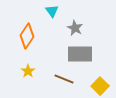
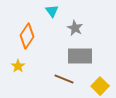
gray rectangle: moved 2 px down
yellow star: moved 10 px left, 5 px up
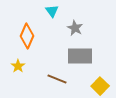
orange diamond: rotated 10 degrees counterclockwise
brown line: moved 7 px left
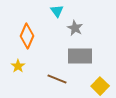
cyan triangle: moved 5 px right
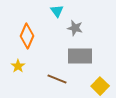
gray star: rotated 14 degrees counterclockwise
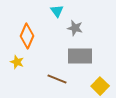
yellow star: moved 1 px left, 4 px up; rotated 16 degrees counterclockwise
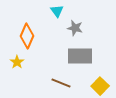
yellow star: rotated 16 degrees clockwise
brown line: moved 4 px right, 4 px down
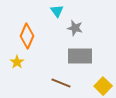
yellow square: moved 3 px right
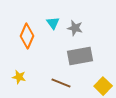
cyan triangle: moved 4 px left, 12 px down
gray rectangle: rotated 10 degrees counterclockwise
yellow star: moved 2 px right, 15 px down; rotated 24 degrees counterclockwise
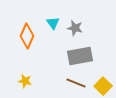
yellow star: moved 6 px right, 4 px down
brown line: moved 15 px right
